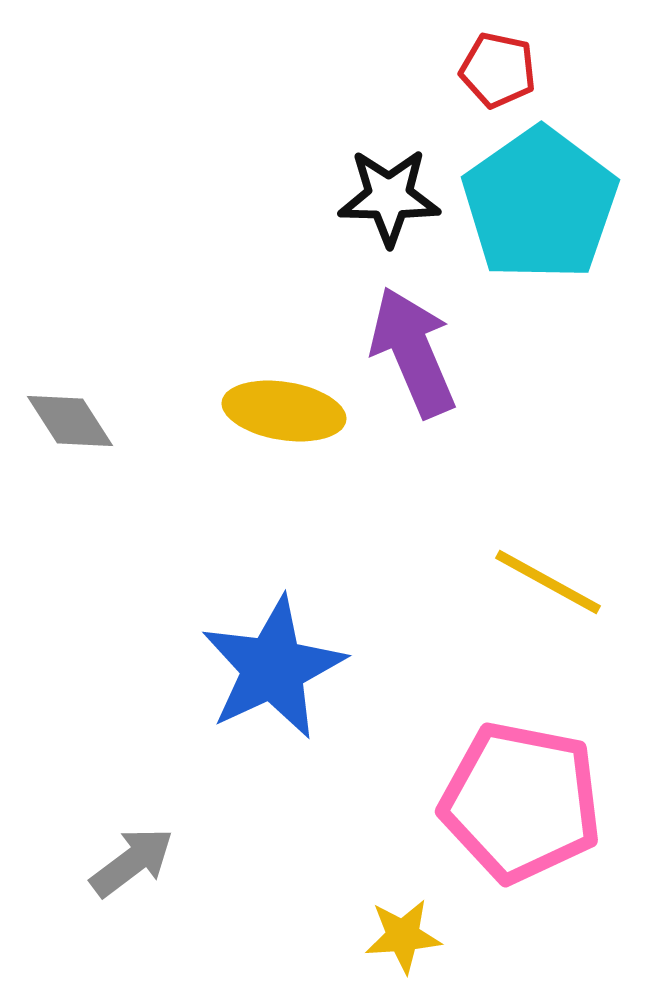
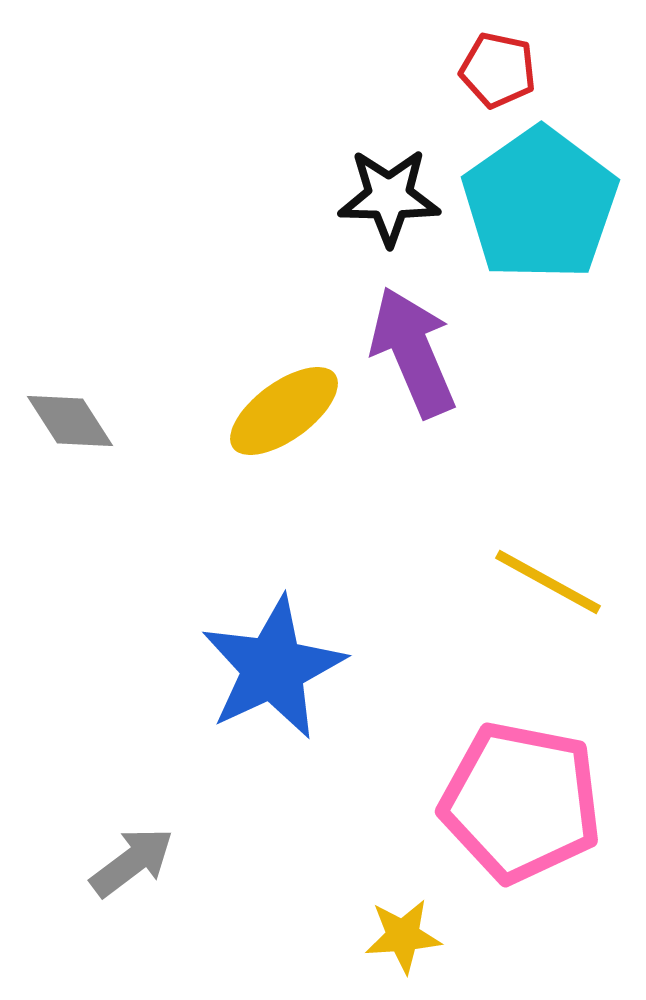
yellow ellipse: rotated 45 degrees counterclockwise
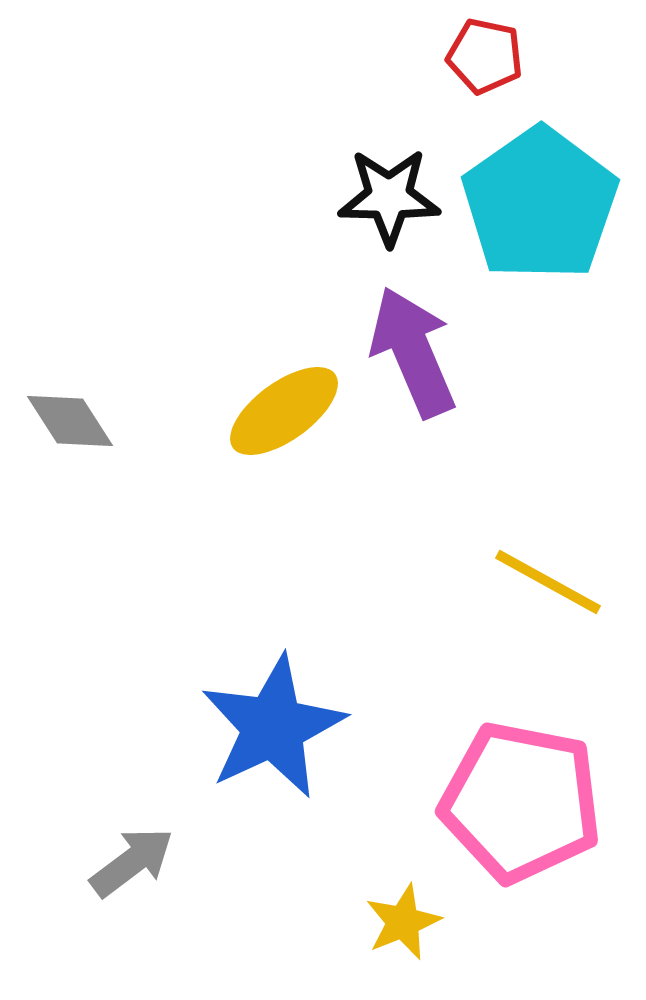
red pentagon: moved 13 px left, 14 px up
blue star: moved 59 px down
yellow star: moved 14 px up; rotated 18 degrees counterclockwise
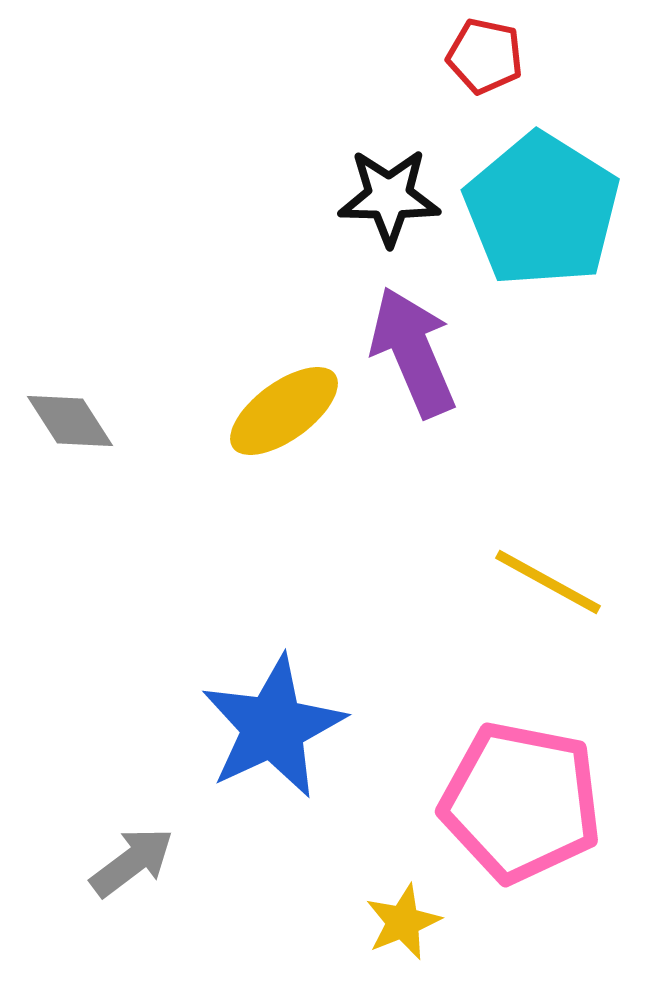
cyan pentagon: moved 2 px right, 6 px down; rotated 5 degrees counterclockwise
